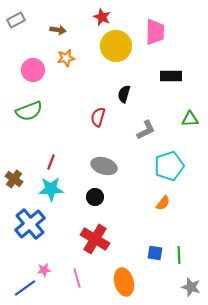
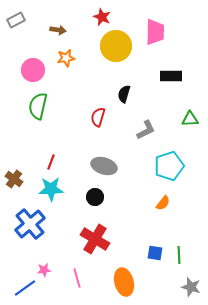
green semicircle: moved 9 px right, 5 px up; rotated 124 degrees clockwise
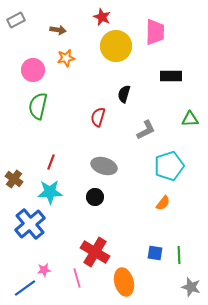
cyan star: moved 1 px left, 3 px down
red cross: moved 13 px down
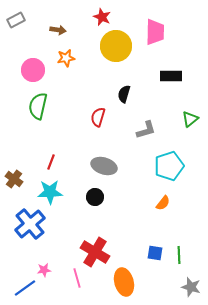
green triangle: rotated 36 degrees counterclockwise
gray L-shape: rotated 10 degrees clockwise
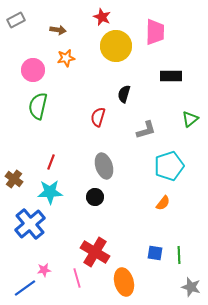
gray ellipse: rotated 55 degrees clockwise
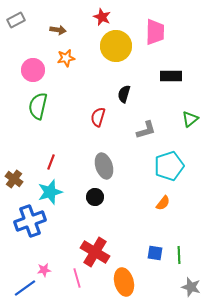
cyan star: rotated 15 degrees counterclockwise
blue cross: moved 3 px up; rotated 20 degrees clockwise
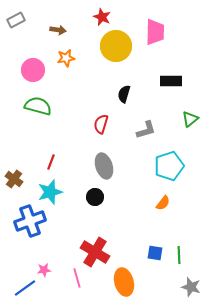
black rectangle: moved 5 px down
green semicircle: rotated 92 degrees clockwise
red semicircle: moved 3 px right, 7 px down
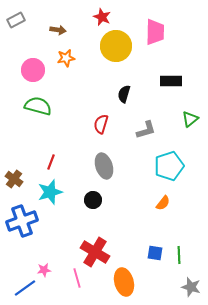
black circle: moved 2 px left, 3 px down
blue cross: moved 8 px left
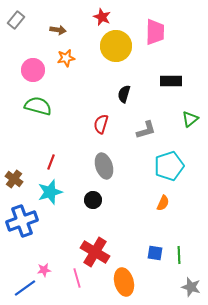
gray rectangle: rotated 24 degrees counterclockwise
orange semicircle: rotated 14 degrees counterclockwise
